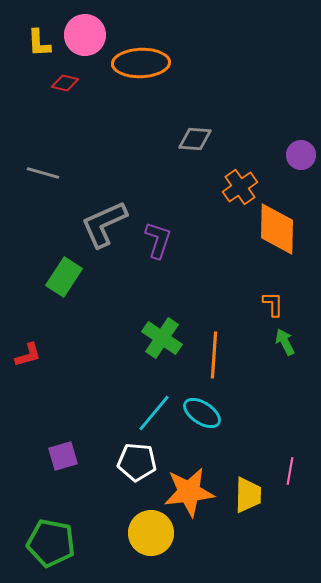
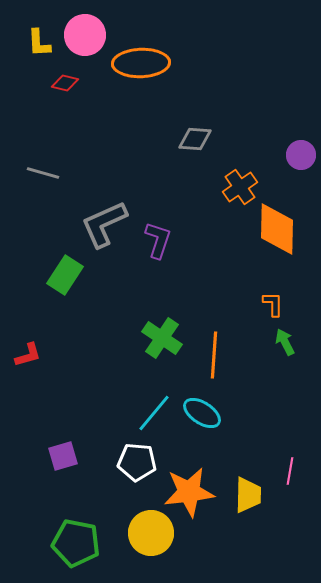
green rectangle: moved 1 px right, 2 px up
green pentagon: moved 25 px right
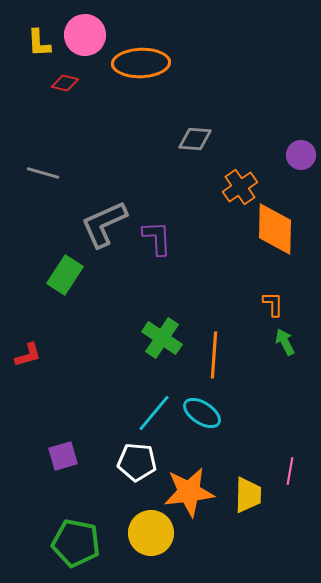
orange diamond: moved 2 px left
purple L-shape: moved 1 px left, 2 px up; rotated 21 degrees counterclockwise
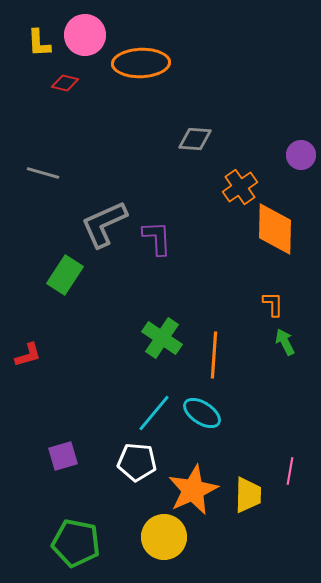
orange star: moved 4 px right, 2 px up; rotated 18 degrees counterclockwise
yellow circle: moved 13 px right, 4 px down
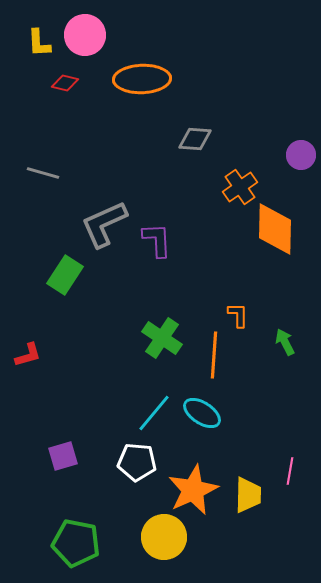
orange ellipse: moved 1 px right, 16 px down
purple L-shape: moved 2 px down
orange L-shape: moved 35 px left, 11 px down
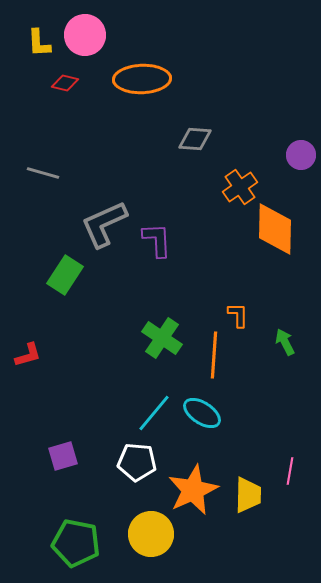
yellow circle: moved 13 px left, 3 px up
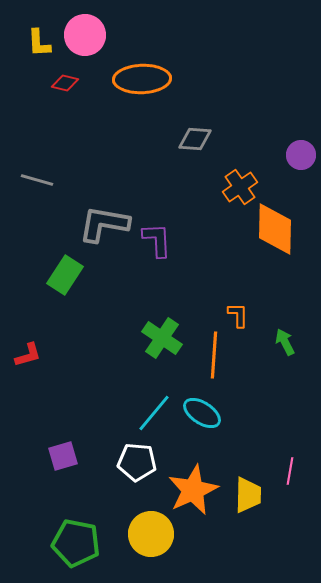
gray line: moved 6 px left, 7 px down
gray L-shape: rotated 34 degrees clockwise
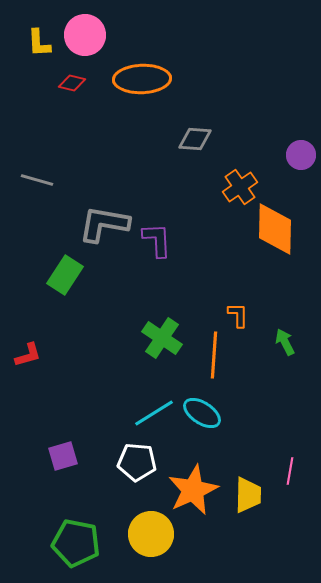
red diamond: moved 7 px right
cyan line: rotated 18 degrees clockwise
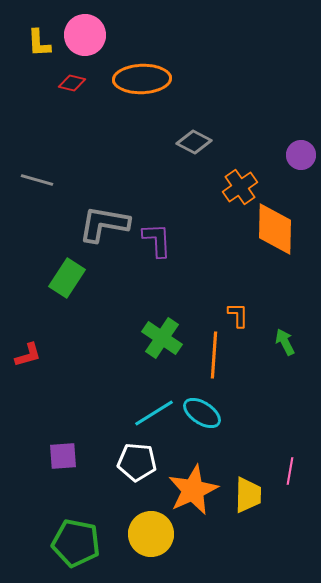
gray diamond: moved 1 px left, 3 px down; rotated 24 degrees clockwise
green rectangle: moved 2 px right, 3 px down
purple square: rotated 12 degrees clockwise
